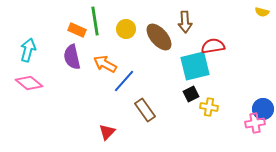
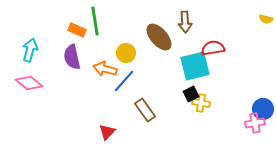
yellow semicircle: moved 4 px right, 7 px down
yellow circle: moved 24 px down
red semicircle: moved 2 px down
cyan arrow: moved 2 px right
orange arrow: moved 5 px down; rotated 15 degrees counterclockwise
yellow cross: moved 8 px left, 4 px up
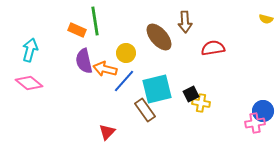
purple semicircle: moved 12 px right, 4 px down
cyan square: moved 38 px left, 23 px down
blue circle: moved 2 px down
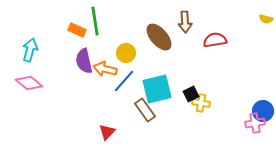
red semicircle: moved 2 px right, 8 px up
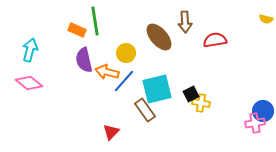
purple semicircle: moved 1 px up
orange arrow: moved 2 px right, 3 px down
red triangle: moved 4 px right
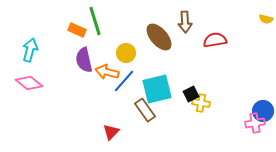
green line: rotated 8 degrees counterclockwise
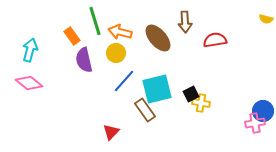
orange rectangle: moved 5 px left, 6 px down; rotated 30 degrees clockwise
brown ellipse: moved 1 px left, 1 px down
yellow circle: moved 10 px left
orange arrow: moved 13 px right, 40 px up
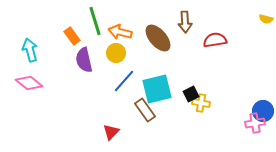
cyan arrow: rotated 30 degrees counterclockwise
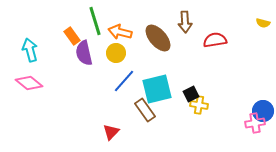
yellow semicircle: moved 3 px left, 4 px down
purple semicircle: moved 7 px up
yellow cross: moved 2 px left, 2 px down
